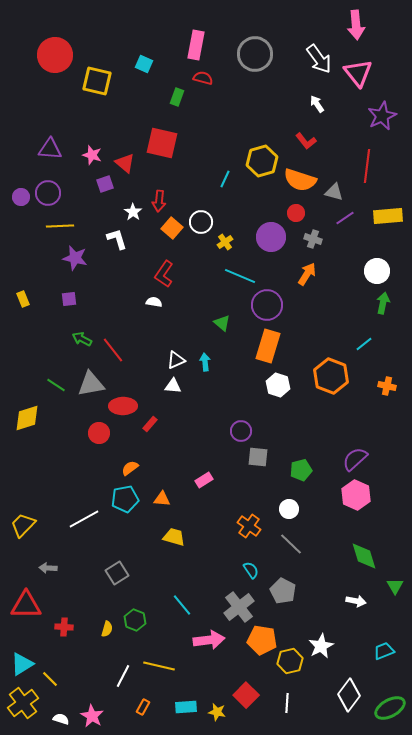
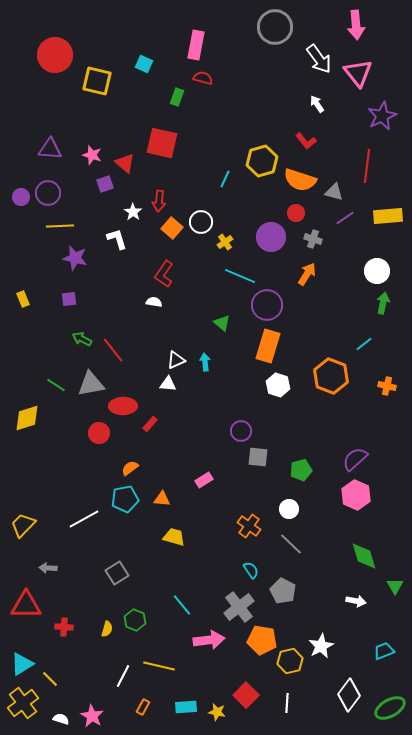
gray circle at (255, 54): moved 20 px right, 27 px up
white triangle at (173, 386): moved 5 px left, 2 px up
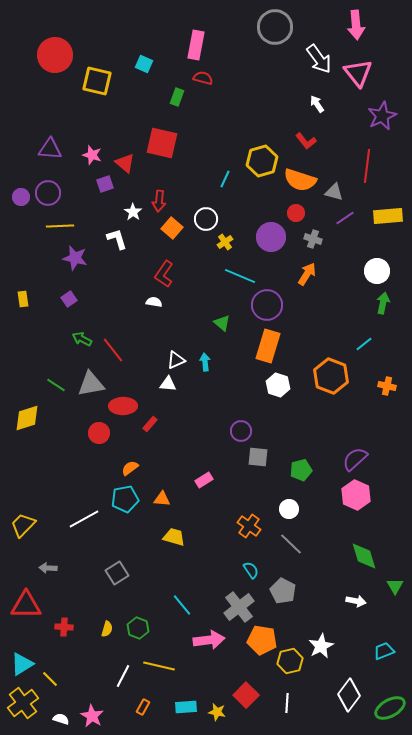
white circle at (201, 222): moved 5 px right, 3 px up
yellow rectangle at (23, 299): rotated 14 degrees clockwise
purple square at (69, 299): rotated 28 degrees counterclockwise
green hexagon at (135, 620): moved 3 px right, 8 px down
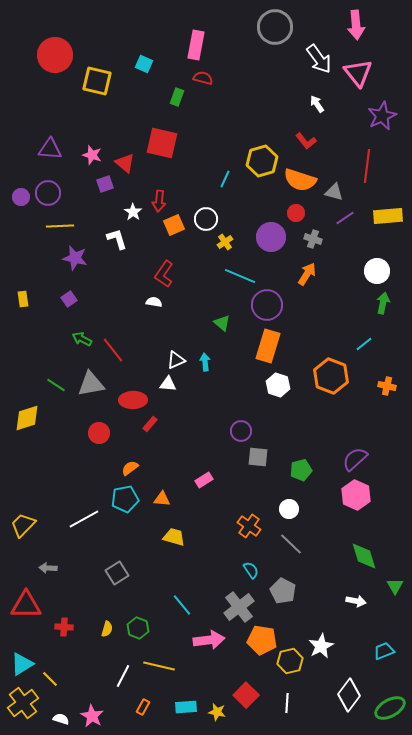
orange square at (172, 228): moved 2 px right, 3 px up; rotated 25 degrees clockwise
red ellipse at (123, 406): moved 10 px right, 6 px up
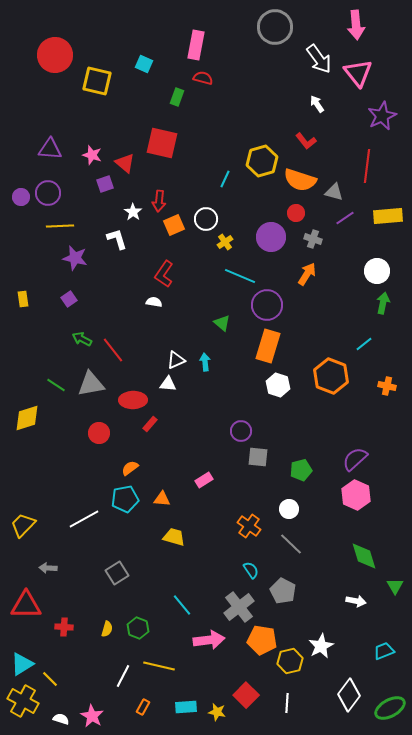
yellow cross at (23, 703): moved 2 px up; rotated 24 degrees counterclockwise
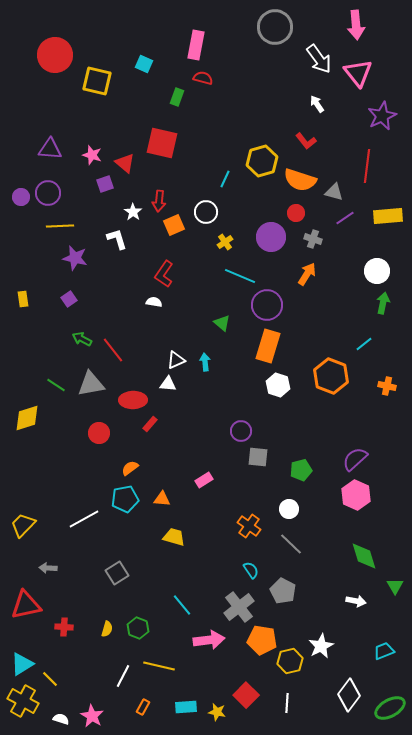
white circle at (206, 219): moved 7 px up
red triangle at (26, 605): rotated 12 degrees counterclockwise
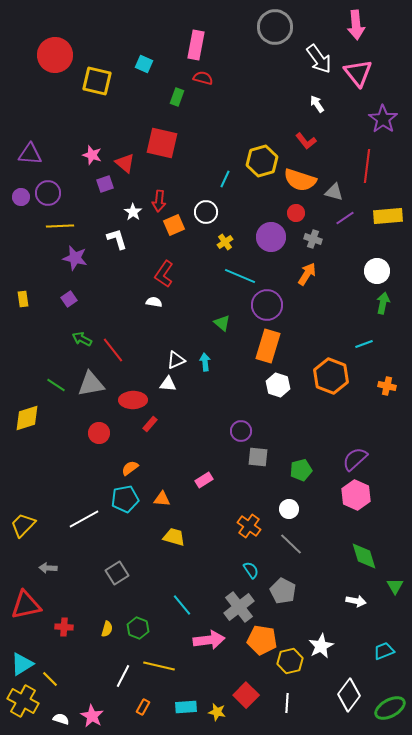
purple star at (382, 116): moved 1 px right, 3 px down; rotated 12 degrees counterclockwise
purple triangle at (50, 149): moved 20 px left, 5 px down
cyan line at (364, 344): rotated 18 degrees clockwise
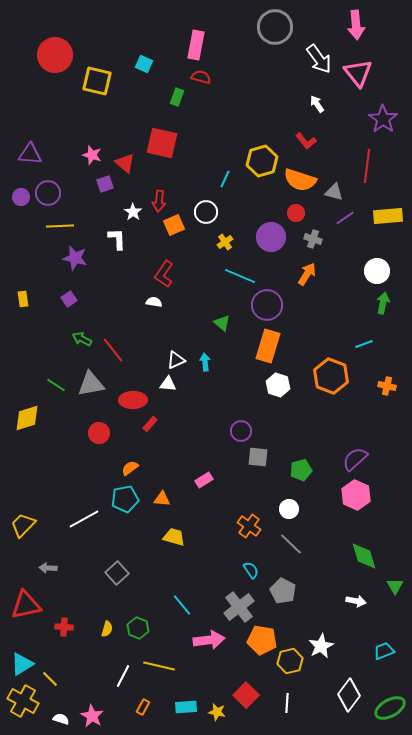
red semicircle at (203, 78): moved 2 px left, 1 px up
white L-shape at (117, 239): rotated 15 degrees clockwise
gray square at (117, 573): rotated 10 degrees counterclockwise
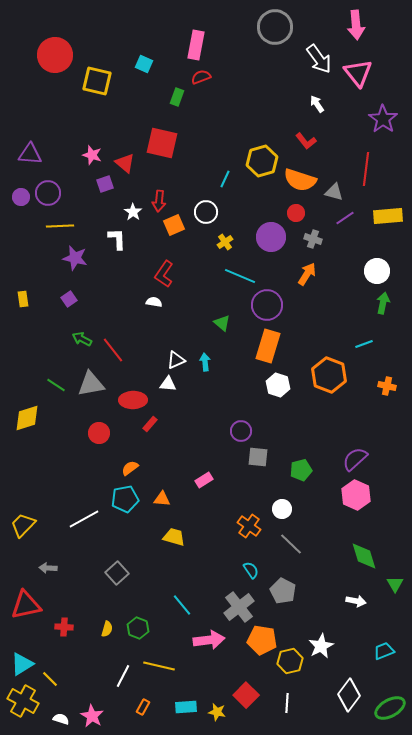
red semicircle at (201, 77): rotated 36 degrees counterclockwise
red line at (367, 166): moved 1 px left, 3 px down
orange hexagon at (331, 376): moved 2 px left, 1 px up
white circle at (289, 509): moved 7 px left
green triangle at (395, 586): moved 2 px up
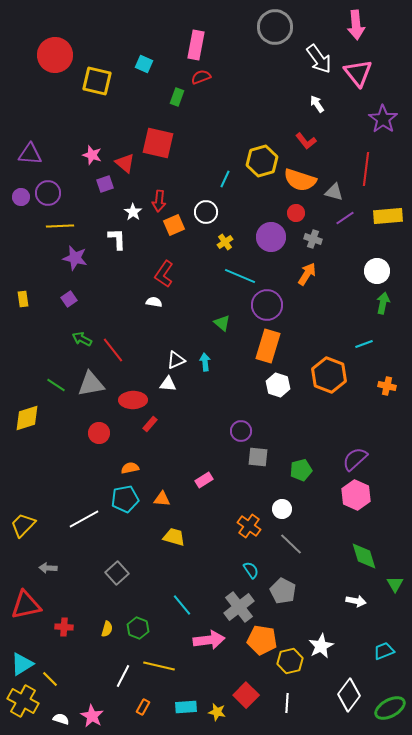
red square at (162, 143): moved 4 px left
orange semicircle at (130, 468): rotated 24 degrees clockwise
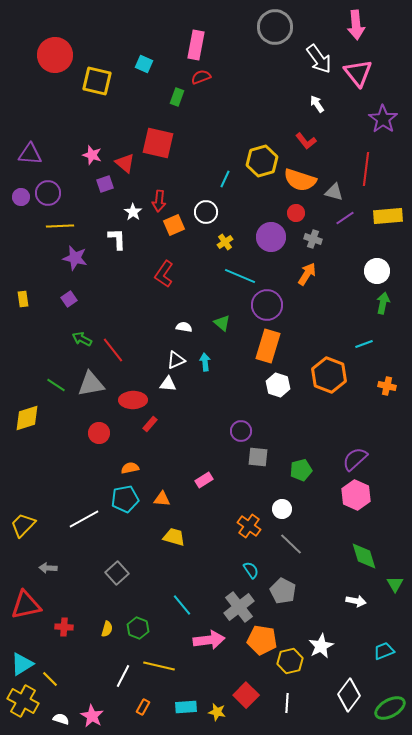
white semicircle at (154, 302): moved 30 px right, 25 px down
